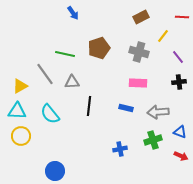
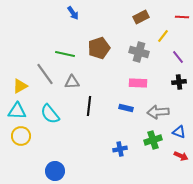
blue triangle: moved 1 px left
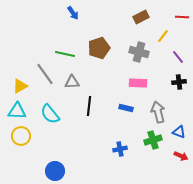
gray arrow: rotated 80 degrees clockwise
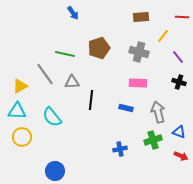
brown rectangle: rotated 21 degrees clockwise
black cross: rotated 24 degrees clockwise
black line: moved 2 px right, 6 px up
cyan semicircle: moved 2 px right, 3 px down
yellow circle: moved 1 px right, 1 px down
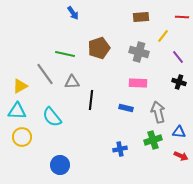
blue triangle: rotated 16 degrees counterclockwise
blue circle: moved 5 px right, 6 px up
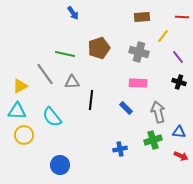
brown rectangle: moved 1 px right
blue rectangle: rotated 32 degrees clockwise
yellow circle: moved 2 px right, 2 px up
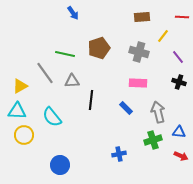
gray line: moved 1 px up
gray triangle: moved 1 px up
blue cross: moved 1 px left, 5 px down
